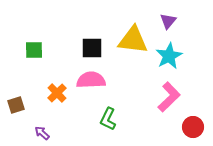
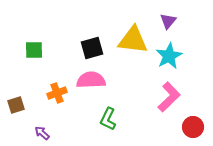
black square: rotated 15 degrees counterclockwise
orange cross: rotated 24 degrees clockwise
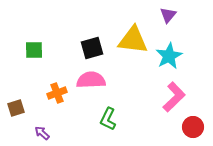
purple triangle: moved 6 px up
pink L-shape: moved 5 px right
brown square: moved 3 px down
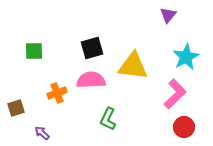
yellow triangle: moved 26 px down
green square: moved 1 px down
cyan star: moved 17 px right, 1 px down
pink L-shape: moved 1 px right, 3 px up
red circle: moved 9 px left
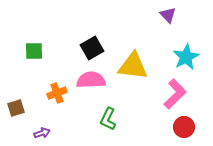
purple triangle: rotated 24 degrees counterclockwise
black square: rotated 15 degrees counterclockwise
purple arrow: rotated 119 degrees clockwise
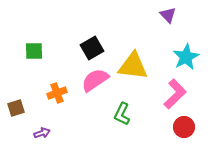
pink semicircle: moved 4 px right; rotated 32 degrees counterclockwise
green L-shape: moved 14 px right, 5 px up
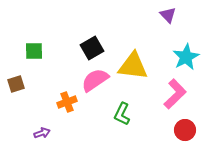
orange cross: moved 10 px right, 9 px down
brown square: moved 24 px up
red circle: moved 1 px right, 3 px down
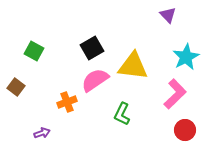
green square: rotated 30 degrees clockwise
brown square: moved 3 px down; rotated 36 degrees counterclockwise
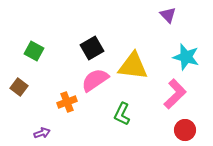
cyan star: rotated 28 degrees counterclockwise
brown square: moved 3 px right
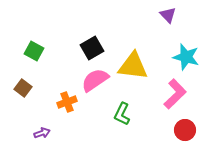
brown square: moved 4 px right, 1 px down
